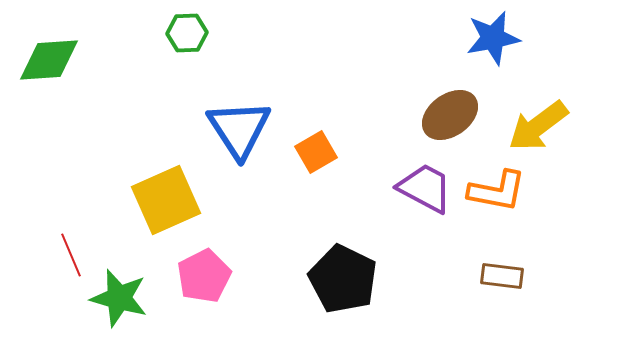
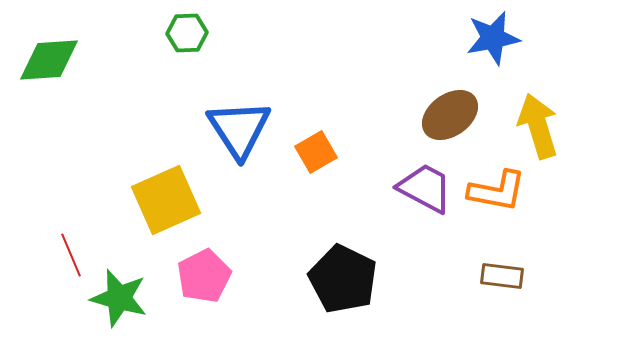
yellow arrow: rotated 110 degrees clockwise
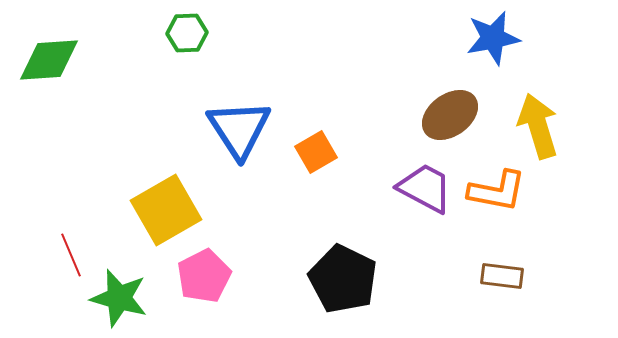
yellow square: moved 10 px down; rotated 6 degrees counterclockwise
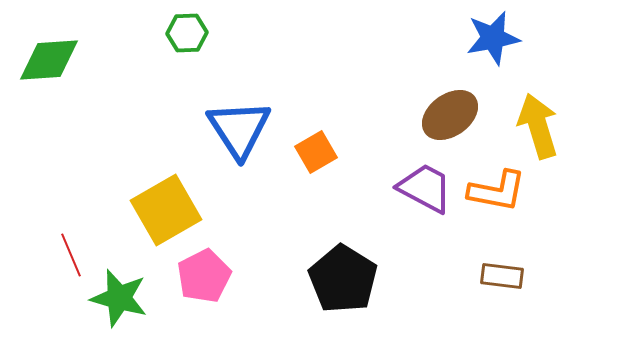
black pentagon: rotated 6 degrees clockwise
